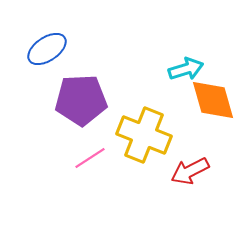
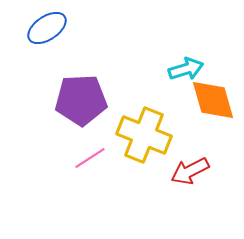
blue ellipse: moved 21 px up
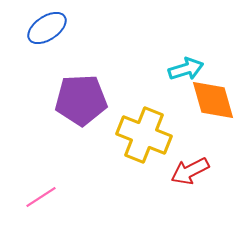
pink line: moved 49 px left, 39 px down
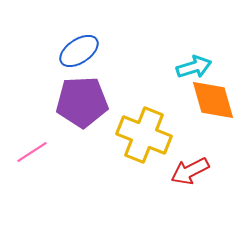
blue ellipse: moved 32 px right, 23 px down
cyan arrow: moved 8 px right, 2 px up
purple pentagon: moved 1 px right, 2 px down
pink line: moved 9 px left, 45 px up
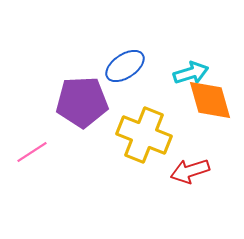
blue ellipse: moved 46 px right, 15 px down
cyan arrow: moved 3 px left, 6 px down
orange diamond: moved 3 px left
red arrow: rotated 9 degrees clockwise
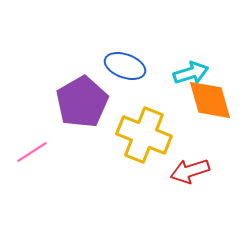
blue ellipse: rotated 54 degrees clockwise
purple pentagon: rotated 27 degrees counterclockwise
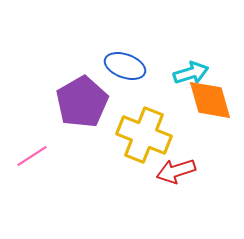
pink line: moved 4 px down
red arrow: moved 14 px left
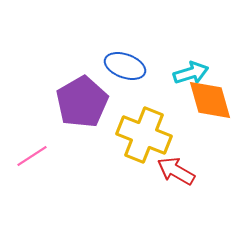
red arrow: rotated 48 degrees clockwise
